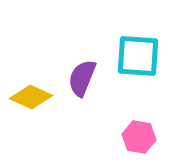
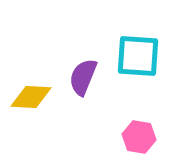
purple semicircle: moved 1 px right, 1 px up
yellow diamond: rotated 21 degrees counterclockwise
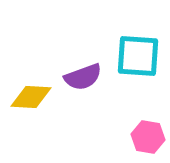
purple semicircle: rotated 132 degrees counterclockwise
pink hexagon: moved 9 px right
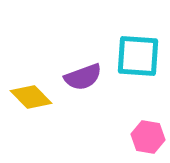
yellow diamond: rotated 42 degrees clockwise
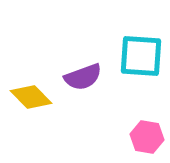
cyan square: moved 3 px right
pink hexagon: moved 1 px left
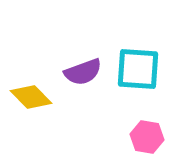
cyan square: moved 3 px left, 13 px down
purple semicircle: moved 5 px up
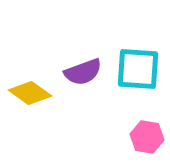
yellow diamond: moved 1 px left, 4 px up; rotated 9 degrees counterclockwise
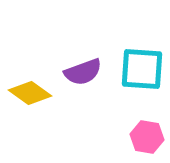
cyan square: moved 4 px right
